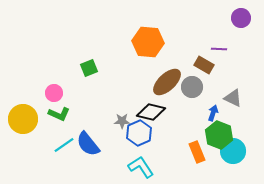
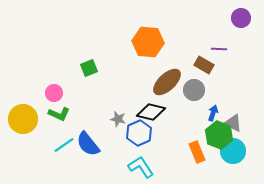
gray circle: moved 2 px right, 3 px down
gray triangle: moved 25 px down
gray star: moved 4 px left, 2 px up; rotated 14 degrees clockwise
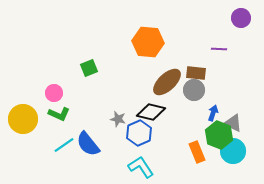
brown rectangle: moved 8 px left, 8 px down; rotated 24 degrees counterclockwise
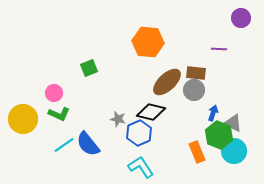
cyan circle: moved 1 px right
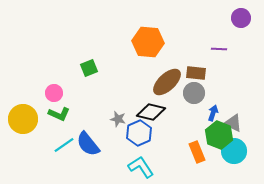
gray circle: moved 3 px down
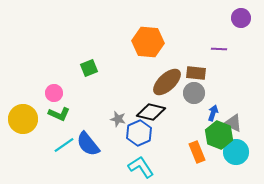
cyan circle: moved 2 px right, 1 px down
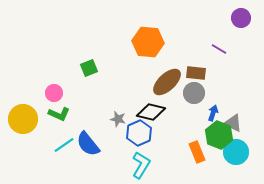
purple line: rotated 28 degrees clockwise
cyan L-shape: moved 2 px up; rotated 64 degrees clockwise
